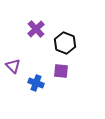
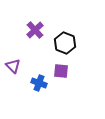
purple cross: moved 1 px left, 1 px down
blue cross: moved 3 px right
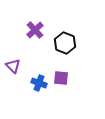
purple square: moved 7 px down
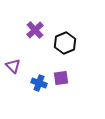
black hexagon: rotated 15 degrees clockwise
purple square: rotated 14 degrees counterclockwise
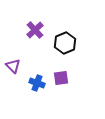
blue cross: moved 2 px left
